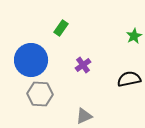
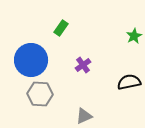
black semicircle: moved 3 px down
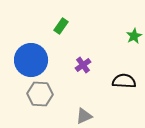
green rectangle: moved 2 px up
black semicircle: moved 5 px left, 1 px up; rotated 15 degrees clockwise
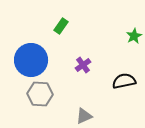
black semicircle: rotated 15 degrees counterclockwise
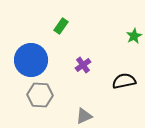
gray hexagon: moved 1 px down
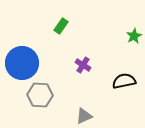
blue circle: moved 9 px left, 3 px down
purple cross: rotated 21 degrees counterclockwise
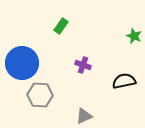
green star: rotated 21 degrees counterclockwise
purple cross: rotated 14 degrees counterclockwise
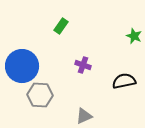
blue circle: moved 3 px down
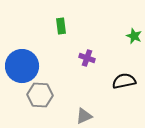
green rectangle: rotated 42 degrees counterclockwise
purple cross: moved 4 px right, 7 px up
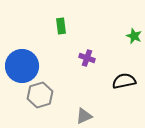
gray hexagon: rotated 20 degrees counterclockwise
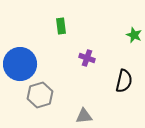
green star: moved 1 px up
blue circle: moved 2 px left, 2 px up
black semicircle: rotated 115 degrees clockwise
gray triangle: rotated 18 degrees clockwise
